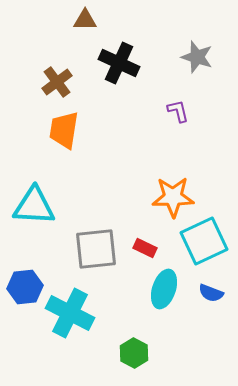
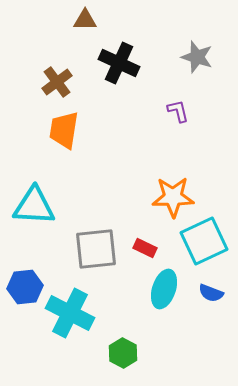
green hexagon: moved 11 px left
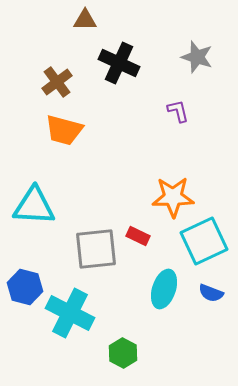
orange trapezoid: rotated 84 degrees counterclockwise
red rectangle: moved 7 px left, 12 px up
blue hexagon: rotated 20 degrees clockwise
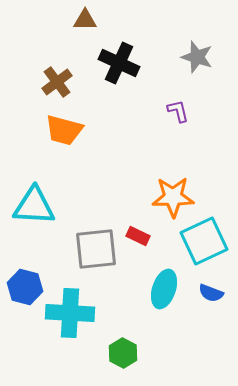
cyan cross: rotated 24 degrees counterclockwise
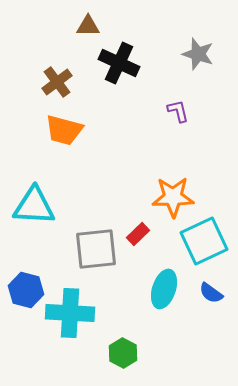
brown triangle: moved 3 px right, 6 px down
gray star: moved 1 px right, 3 px up
red rectangle: moved 2 px up; rotated 70 degrees counterclockwise
blue hexagon: moved 1 px right, 3 px down
blue semicircle: rotated 15 degrees clockwise
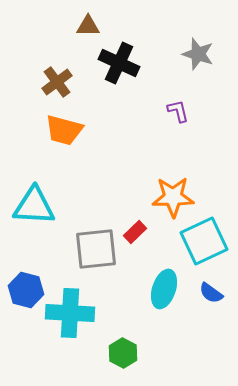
red rectangle: moved 3 px left, 2 px up
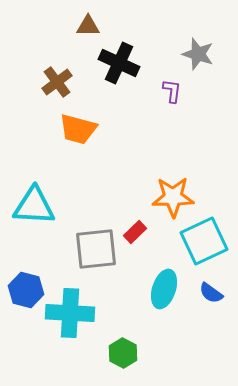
purple L-shape: moved 6 px left, 20 px up; rotated 20 degrees clockwise
orange trapezoid: moved 14 px right, 1 px up
